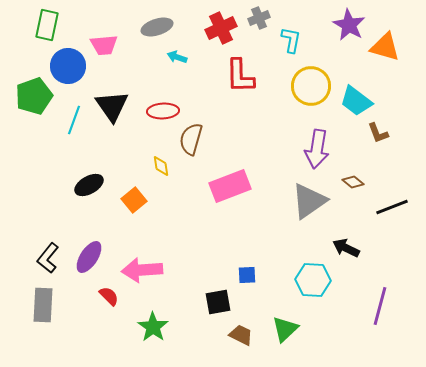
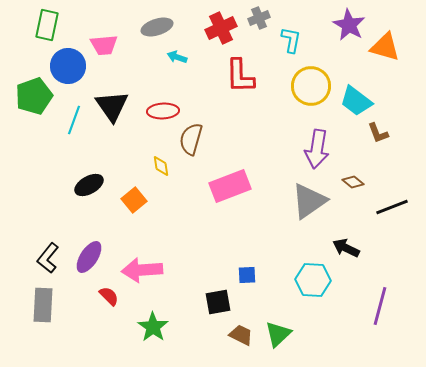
green triangle: moved 7 px left, 5 px down
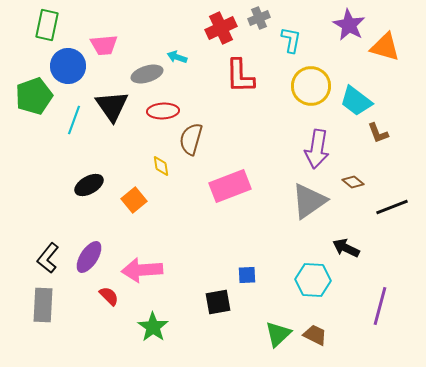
gray ellipse: moved 10 px left, 47 px down
brown trapezoid: moved 74 px right
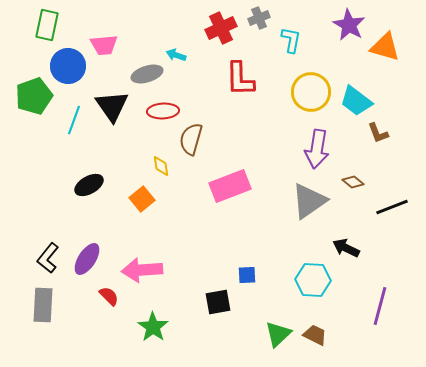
cyan arrow: moved 1 px left, 2 px up
red L-shape: moved 3 px down
yellow circle: moved 6 px down
orange square: moved 8 px right, 1 px up
purple ellipse: moved 2 px left, 2 px down
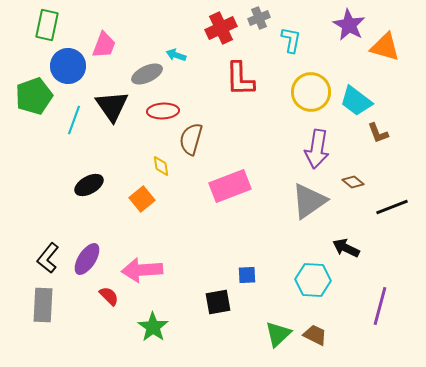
pink trapezoid: rotated 64 degrees counterclockwise
gray ellipse: rotated 8 degrees counterclockwise
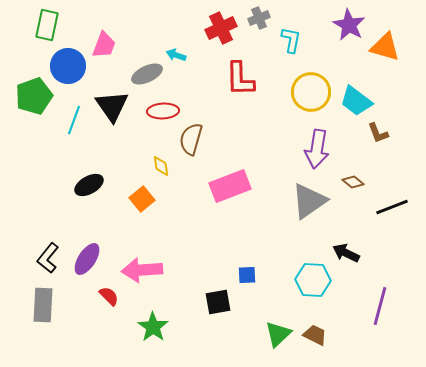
black arrow: moved 5 px down
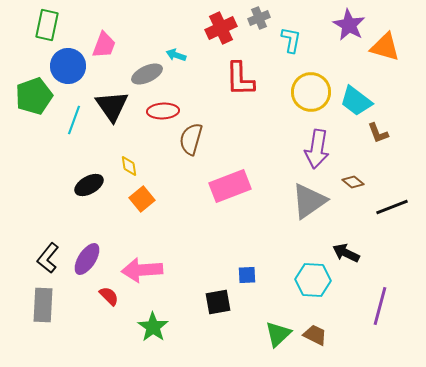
yellow diamond: moved 32 px left
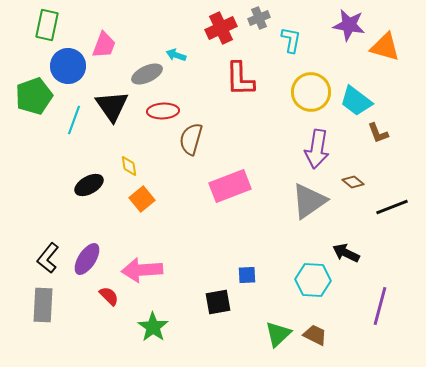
purple star: rotated 20 degrees counterclockwise
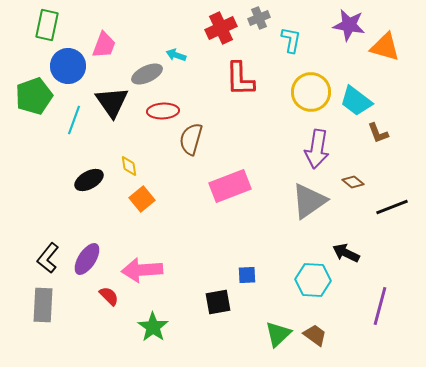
black triangle: moved 4 px up
black ellipse: moved 5 px up
brown trapezoid: rotated 10 degrees clockwise
